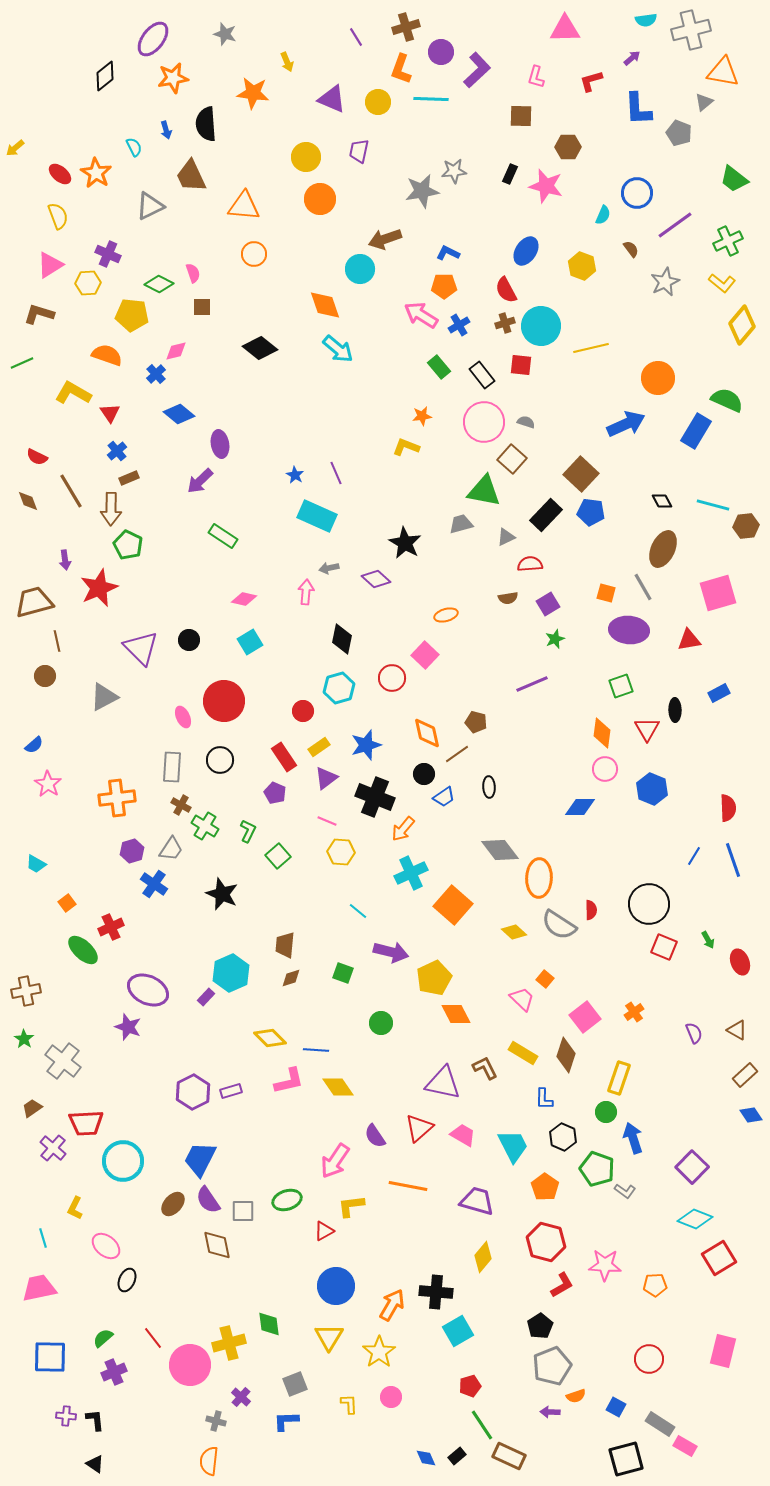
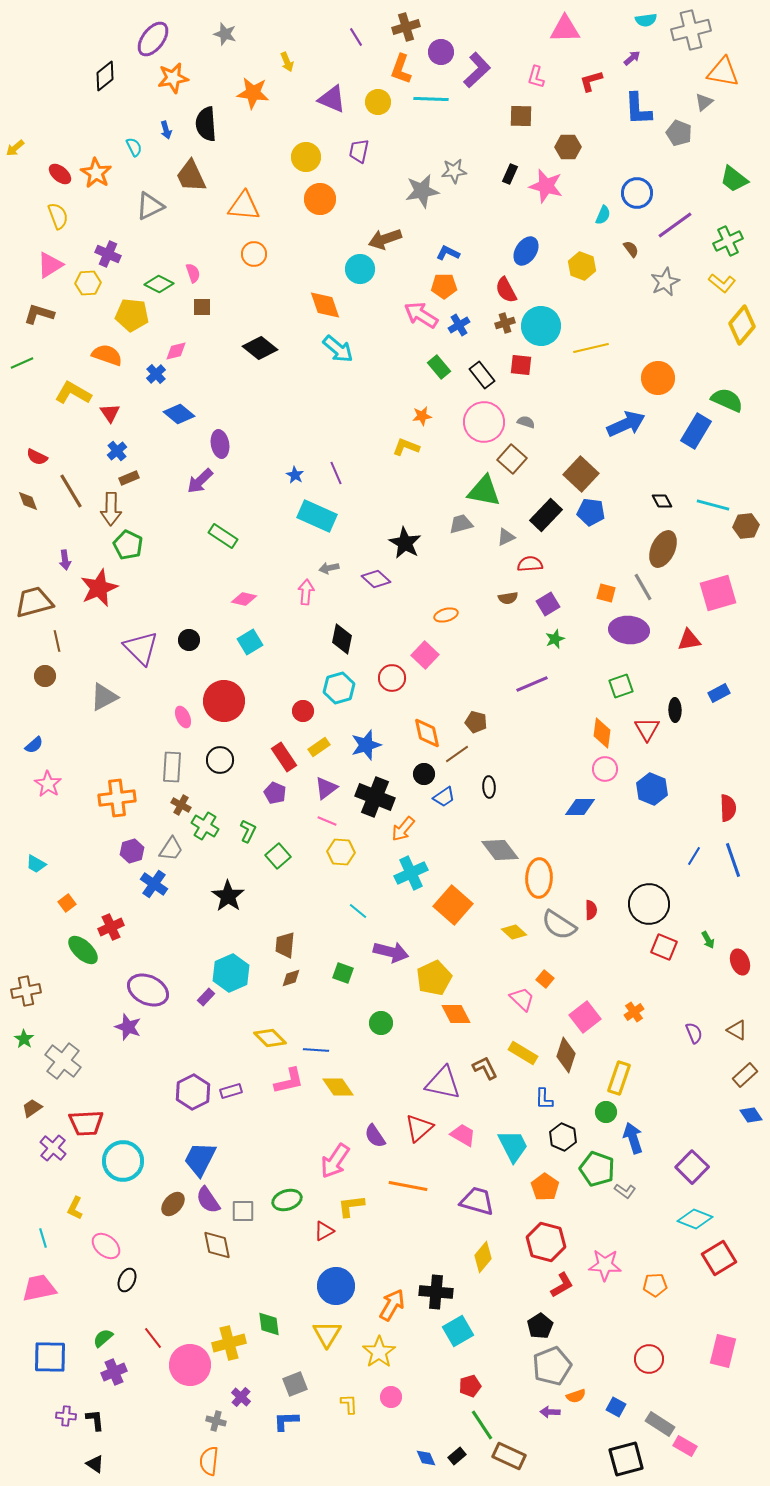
purple triangle at (326, 778): moved 10 px down
black star at (222, 894): moved 6 px right, 2 px down; rotated 12 degrees clockwise
yellow triangle at (329, 1337): moved 2 px left, 3 px up
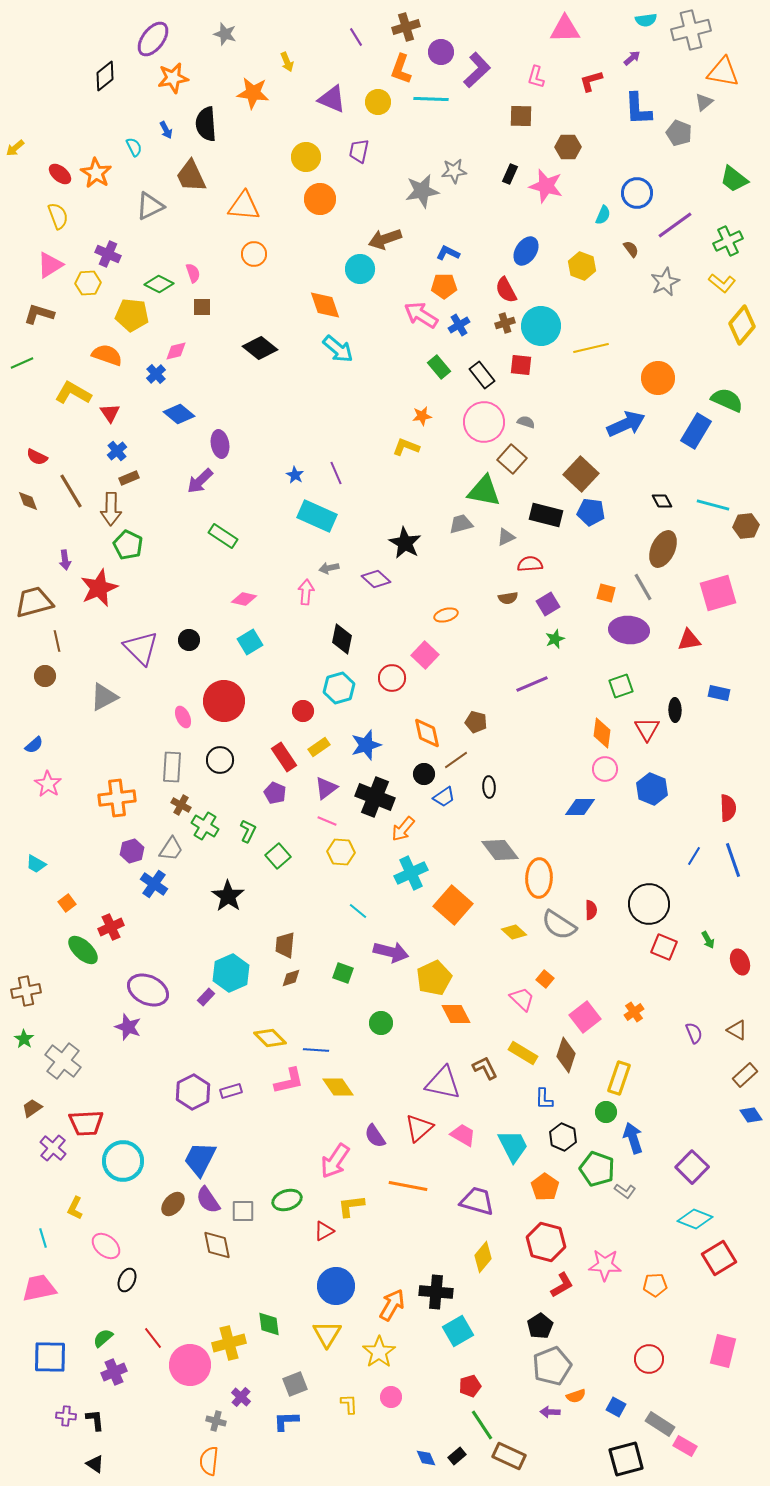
blue arrow at (166, 130): rotated 12 degrees counterclockwise
black rectangle at (546, 515): rotated 60 degrees clockwise
blue rectangle at (719, 693): rotated 40 degrees clockwise
brown line at (457, 754): moved 1 px left, 6 px down
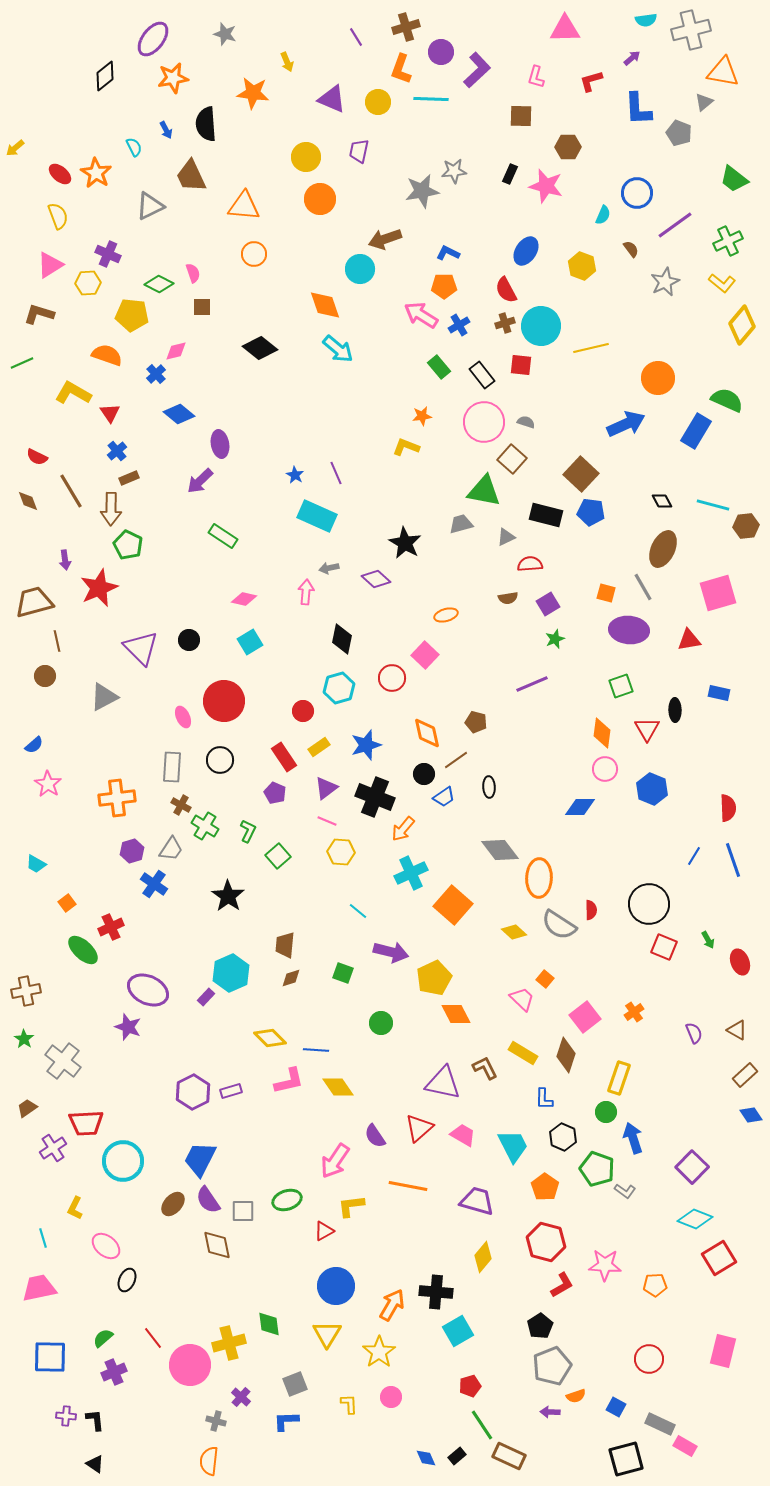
brown trapezoid at (32, 1108): moved 5 px left
purple cross at (53, 1148): rotated 16 degrees clockwise
gray rectangle at (660, 1424): rotated 8 degrees counterclockwise
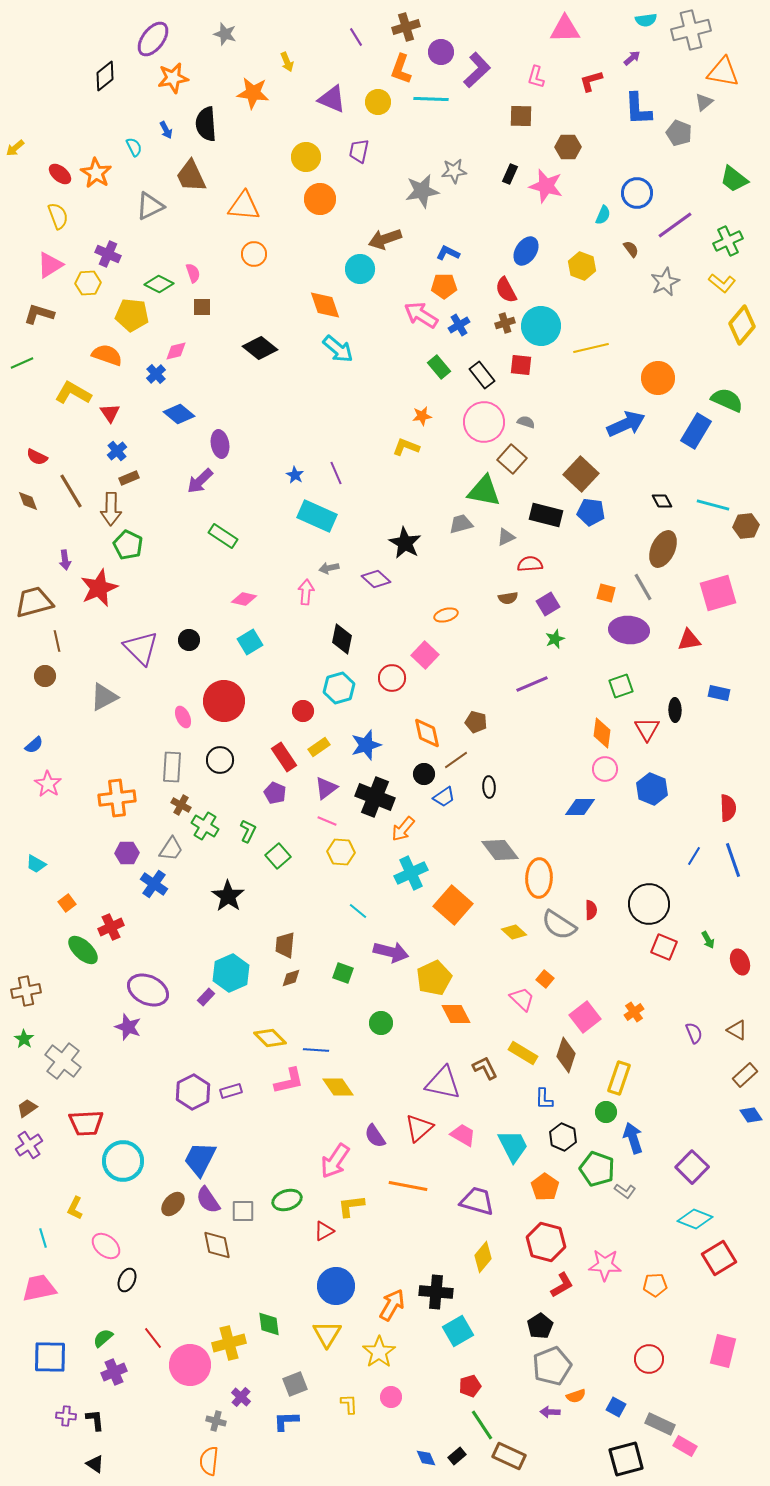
purple hexagon at (132, 851): moved 5 px left, 2 px down; rotated 15 degrees clockwise
purple cross at (53, 1148): moved 24 px left, 3 px up
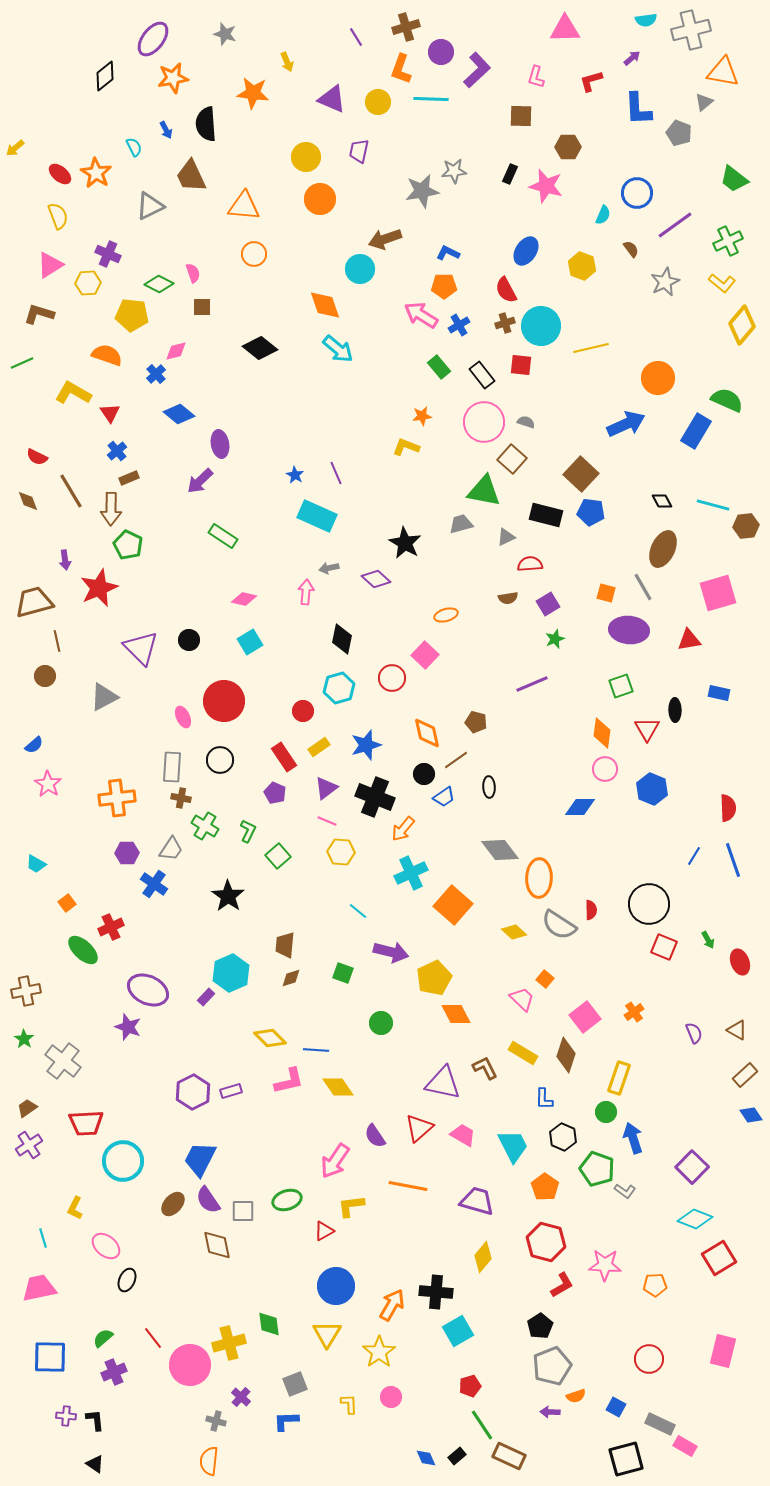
brown cross at (181, 805): moved 7 px up; rotated 18 degrees counterclockwise
